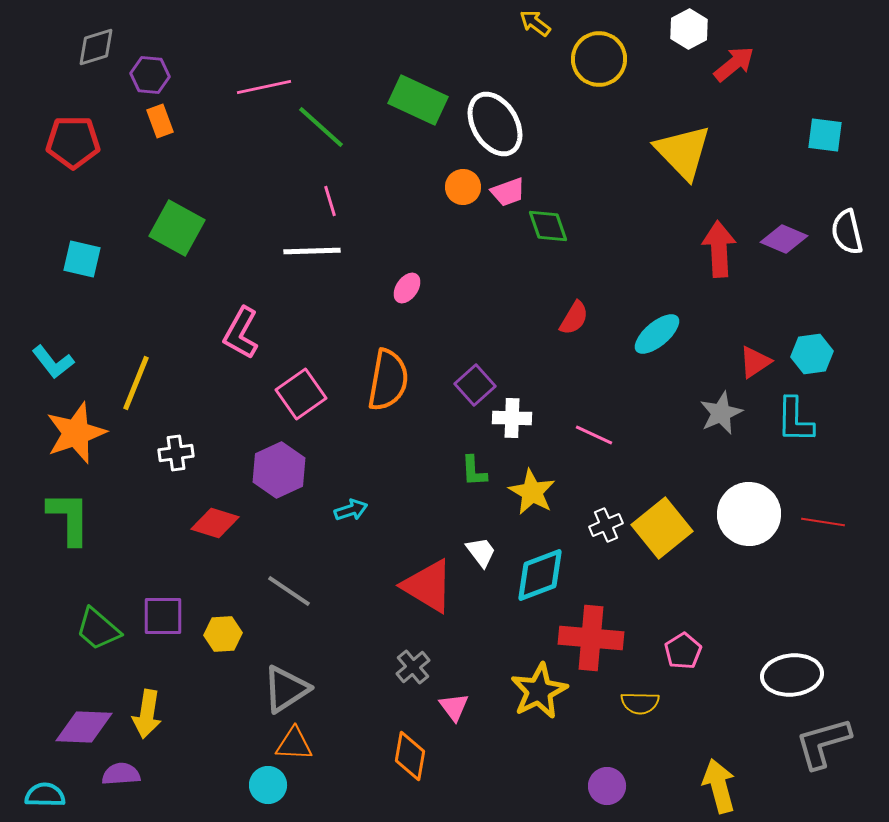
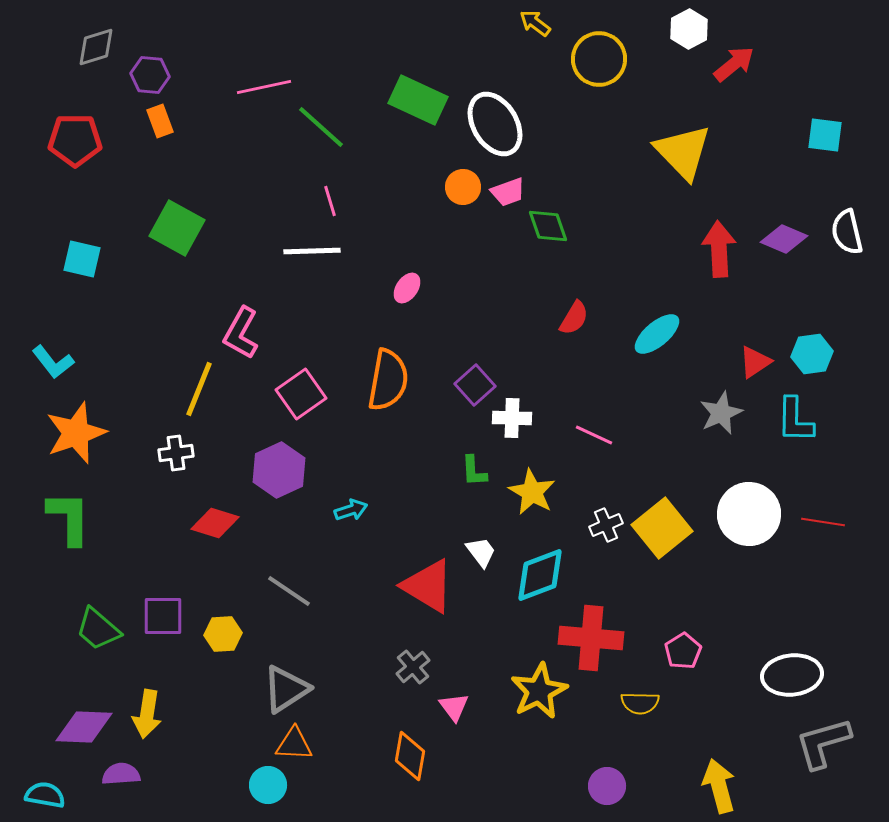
red pentagon at (73, 142): moved 2 px right, 2 px up
yellow line at (136, 383): moved 63 px right, 6 px down
cyan semicircle at (45, 795): rotated 9 degrees clockwise
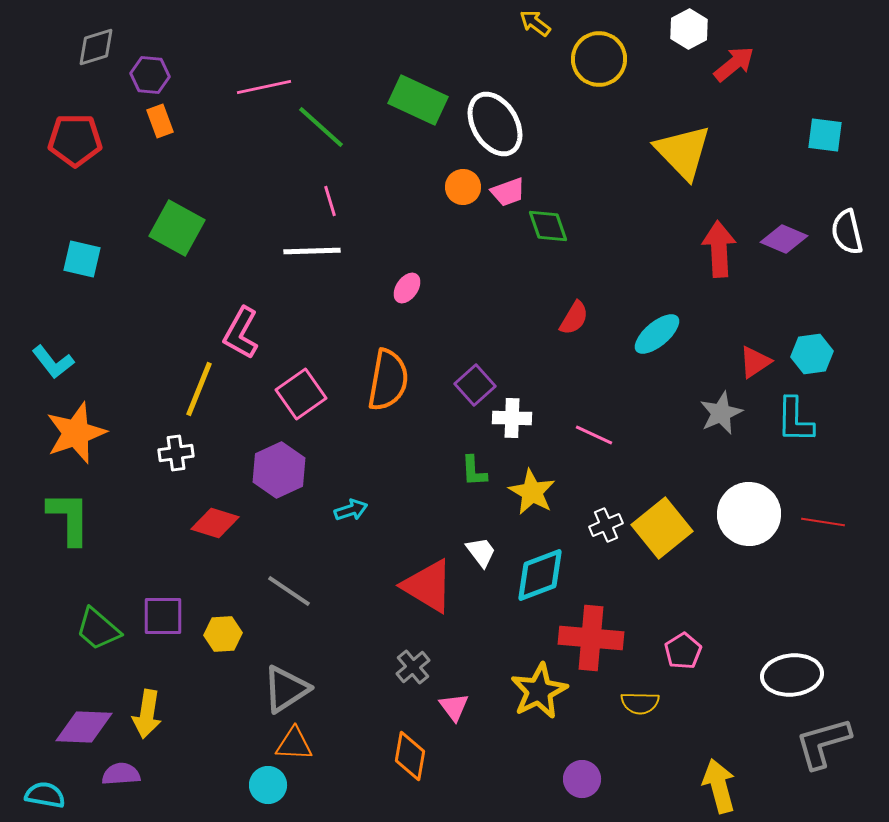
purple circle at (607, 786): moved 25 px left, 7 px up
